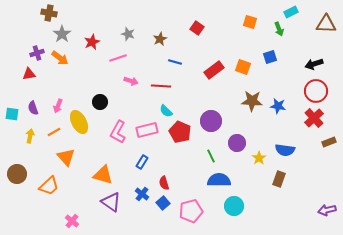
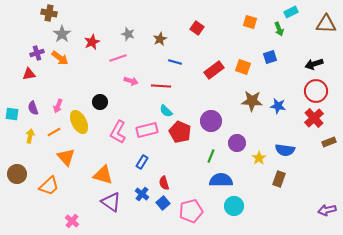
green line at (211, 156): rotated 48 degrees clockwise
blue semicircle at (219, 180): moved 2 px right
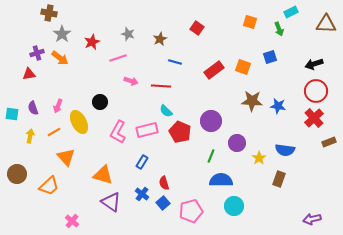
purple arrow at (327, 210): moved 15 px left, 9 px down
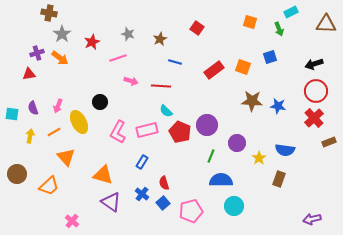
purple circle at (211, 121): moved 4 px left, 4 px down
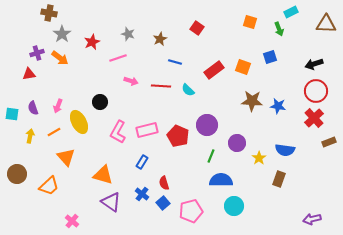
cyan semicircle at (166, 111): moved 22 px right, 21 px up
red pentagon at (180, 132): moved 2 px left, 4 px down
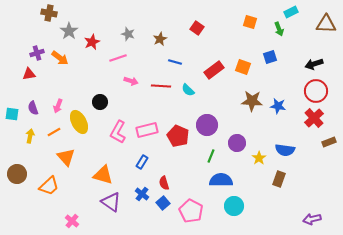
gray star at (62, 34): moved 7 px right, 3 px up
pink pentagon at (191, 211): rotated 30 degrees counterclockwise
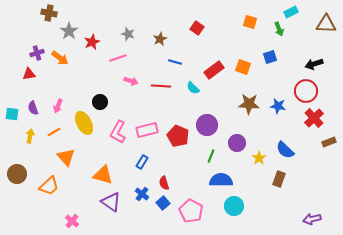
cyan semicircle at (188, 90): moved 5 px right, 2 px up
red circle at (316, 91): moved 10 px left
brown star at (252, 101): moved 3 px left, 3 px down
yellow ellipse at (79, 122): moved 5 px right, 1 px down
blue semicircle at (285, 150): rotated 36 degrees clockwise
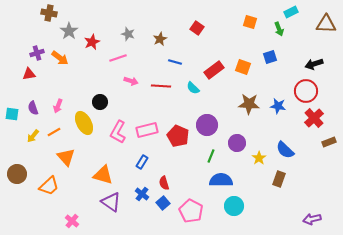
yellow arrow at (30, 136): moved 3 px right; rotated 152 degrees counterclockwise
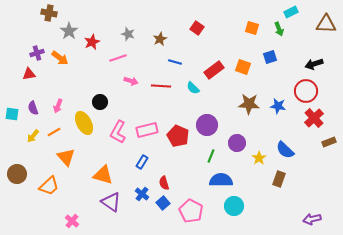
orange square at (250, 22): moved 2 px right, 6 px down
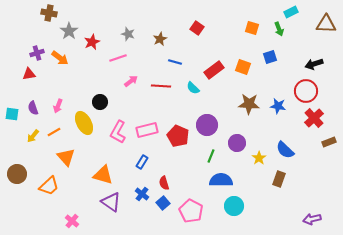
pink arrow at (131, 81): rotated 56 degrees counterclockwise
